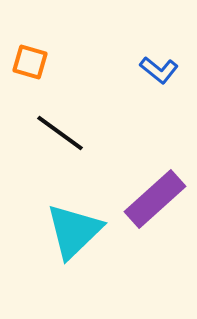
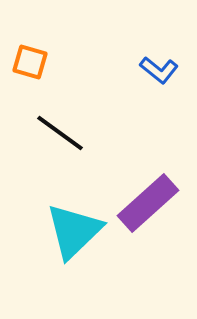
purple rectangle: moved 7 px left, 4 px down
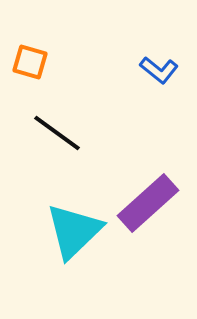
black line: moved 3 px left
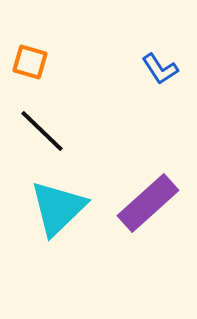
blue L-shape: moved 1 px right, 1 px up; rotated 18 degrees clockwise
black line: moved 15 px left, 2 px up; rotated 8 degrees clockwise
cyan triangle: moved 16 px left, 23 px up
